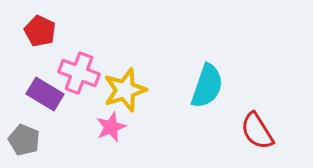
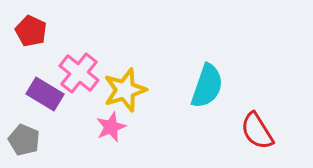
red pentagon: moved 9 px left
pink cross: rotated 18 degrees clockwise
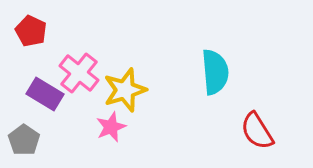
cyan semicircle: moved 8 px right, 14 px up; rotated 24 degrees counterclockwise
gray pentagon: rotated 12 degrees clockwise
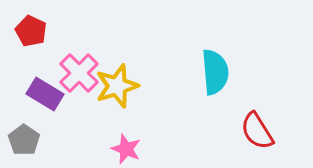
pink cross: rotated 6 degrees clockwise
yellow star: moved 8 px left, 4 px up
pink star: moved 15 px right, 22 px down; rotated 28 degrees counterclockwise
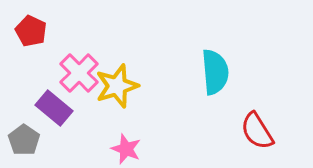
purple rectangle: moved 9 px right, 14 px down; rotated 9 degrees clockwise
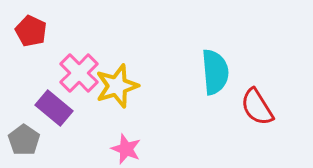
red semicircle: moved 24 px up
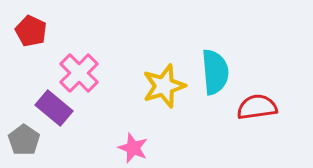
yellow star: moved 47 px right
red semicircle: rotated 114 degrees clockwise
pink star: moved 7 px right, 1 px up
